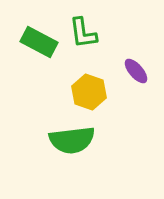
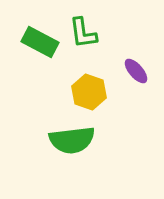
green rectangle: moved 1 px right
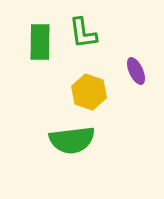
green rectangle: rotated 63 degrees clockwise
purple ellipse: rotated 16 degrees clockwise
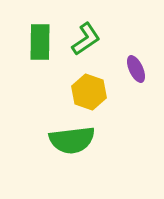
green L-shape: moved 3 px right, 6 px down; rotated 116 degrees counterclockwise
purple ellipse: moved 2 px up
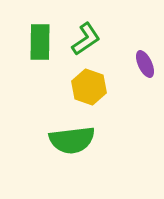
purple ellipse: moved 9 px right, 5 px up
yellow hexagon: moved 5 px up
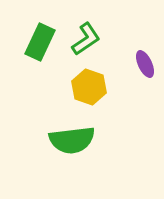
green rectangle: rotated 24 degrees clockwise
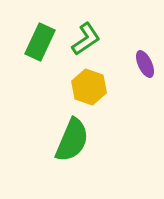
green semicircle: rotated 60 degrees counterclockwise
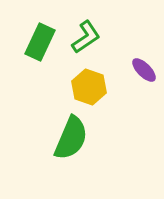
green L-shape: moved 2 px up
purple ellipse: moved 1 px left, 6 px down; rotated 20 degrees counterclockwise
green semicircle: moved 1 px left, 2 px up
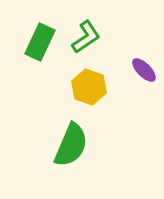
green semicircle: moved 7 px down
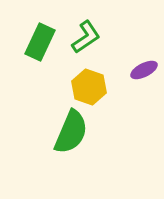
purple ellipse: rotated 72 degrees counterclockwise
green semicircle: moved 13 px up
